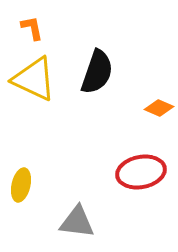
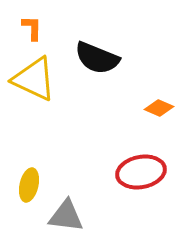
orange L-shape: rotated 12 degrees clockwise
black semicircle: moved 14 px up; rotated 93 degrees clockwise
yellow ellipse: moved 8 px right
gray triangle: moved 11 px left, 6 px up
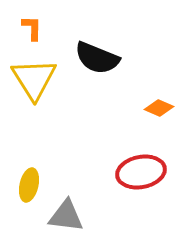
yellow triangle: rotated 33 degrees clockwise
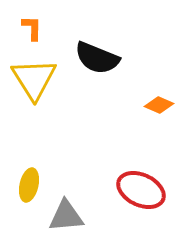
orange diamond: moved 3 px up
red ellipse: moved 18 px down; rotated 36 degrees clockwise
gray triangle: rotated 12 degrees counterclockwise
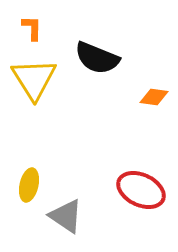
orange diamond: moved 5 px left, 8 px up; rotated 16 degrees counterclockwise
gray triangle: rotated 39 degrees clockwise
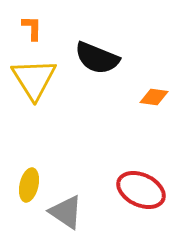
gray triangle: moved 4 px up
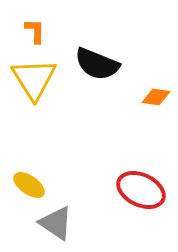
orange L-shape: moved 3 px right, 3 px down
black semicircle: moved 6 px down
orange diamond: moved 2 px right
yellow ellipse: rotated 68 degrees counterclockwise
gray triangle: moved 10 px left, 11 px down
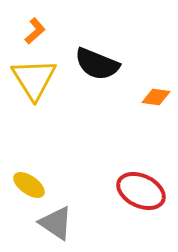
orange L-shape: rotated 48 degrees clockwise
red ellipse: moved 1 px down
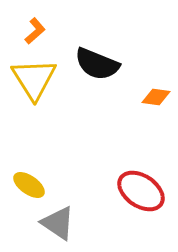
red ellipse: rotated 9 degrees clockwise
gray triangle: moved 2 px right
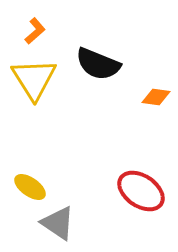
black semicircle: moved 1 px right
yellow ellipse: moved 1 px right, 2 px down
